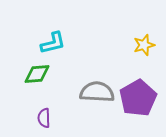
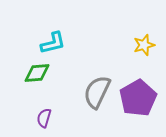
green diamond: moved 1 px up
gray semicircle: rotated 68 degrees counterclockwise
purple semicircle: rotated 18 degrees clockwise
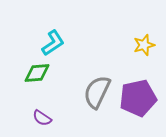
cyan L-shape: rotated 20 degrees counterclockwise
purple pentagon: rotated 18 degrees clockwise
purple semicircle: moved 2 px left; rotated 72 degrees counterclockwise
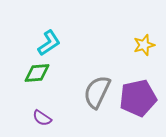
cyan L-shape: moved 4 px left
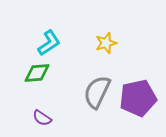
yellow star: moved 38 px left, 2 px up
